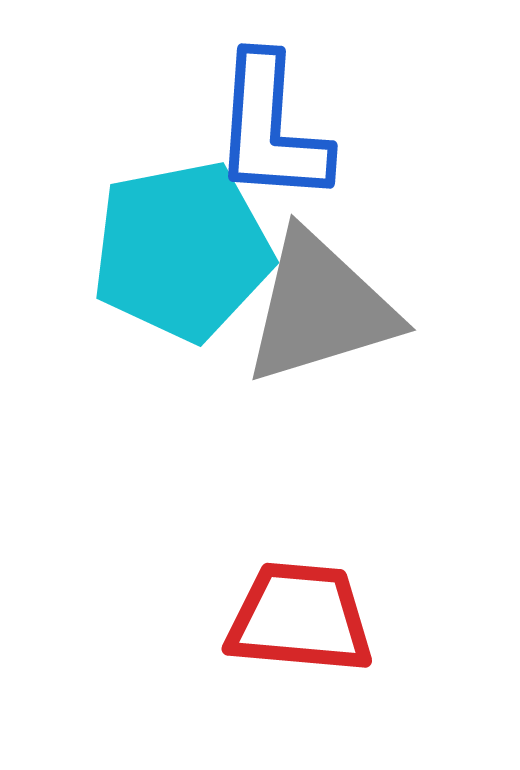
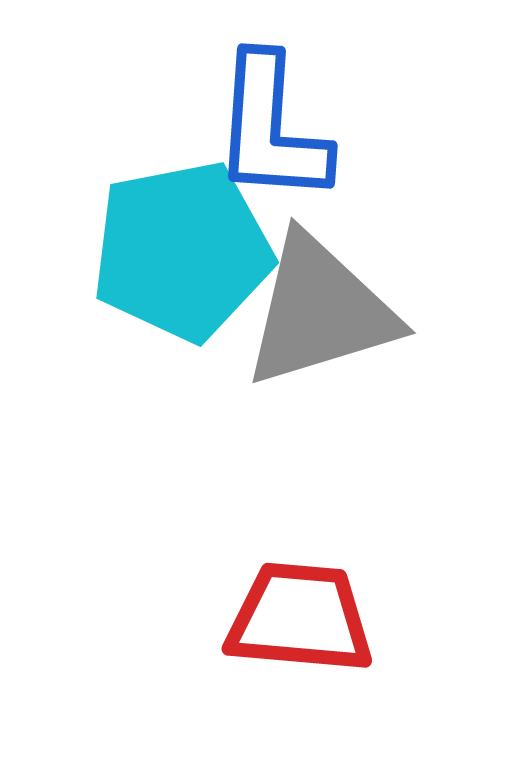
gray triangle: moved 3 px down
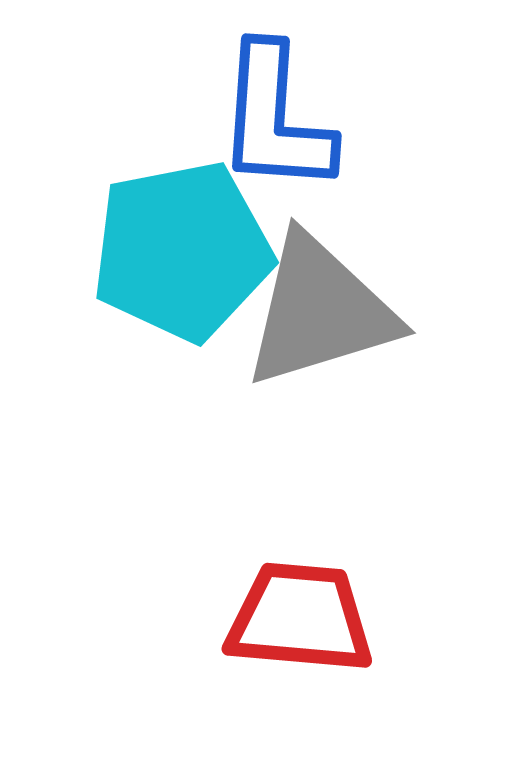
blue L-shape: moved 4 px right, 10 px up
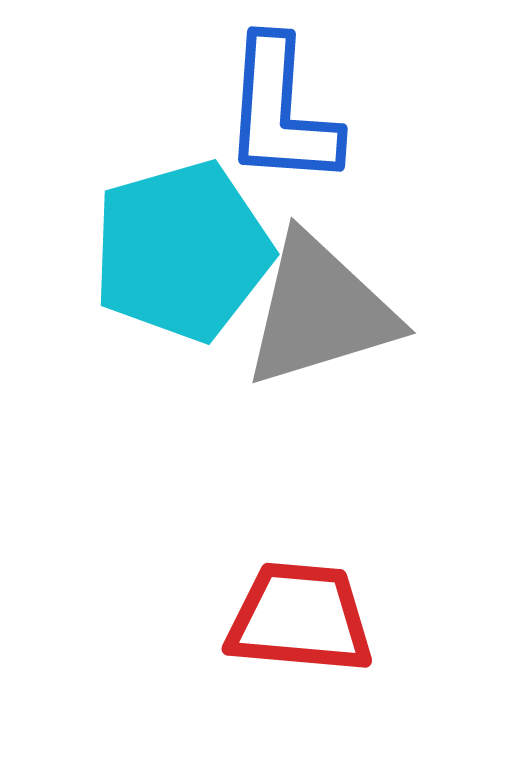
blue L-shape: moved 6 px right, 7 px up
cyan pentagon: rotated 5 degrees counterclockwise
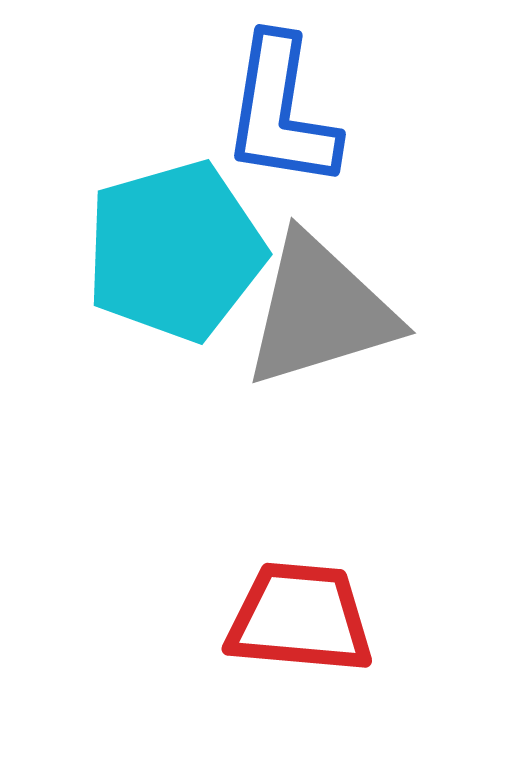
blue L-shape: rotated 5 degrees clockwise
cyan pentagon: moved 7 px left
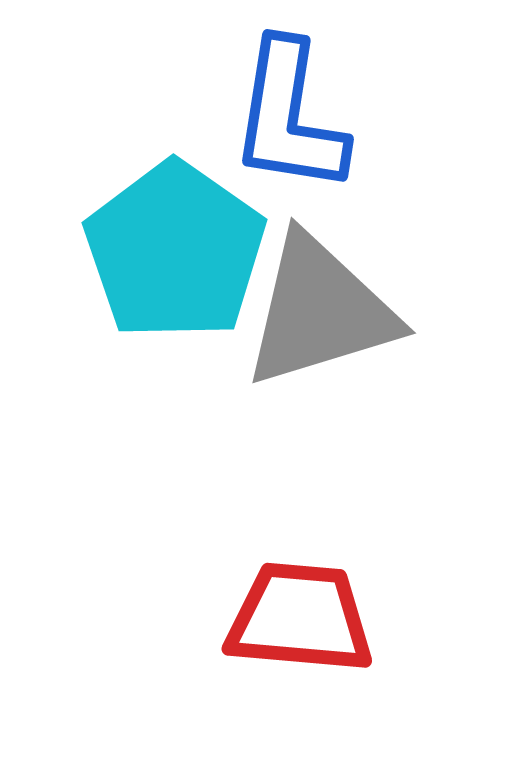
blue L-shape: moved 8 px right, 5 px down
cyan pentagon: rotated 21 degrees counterclockwise
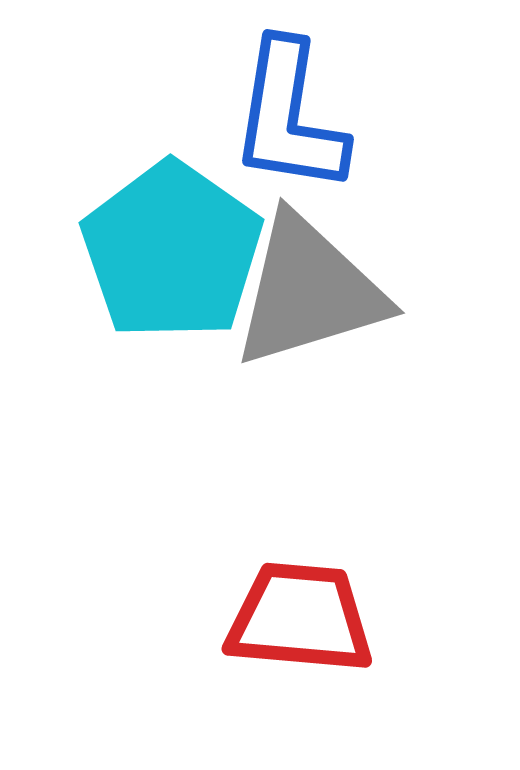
cyan pentagon: moved 3 px left
gray triangle: moved 11 px left, 20 px up
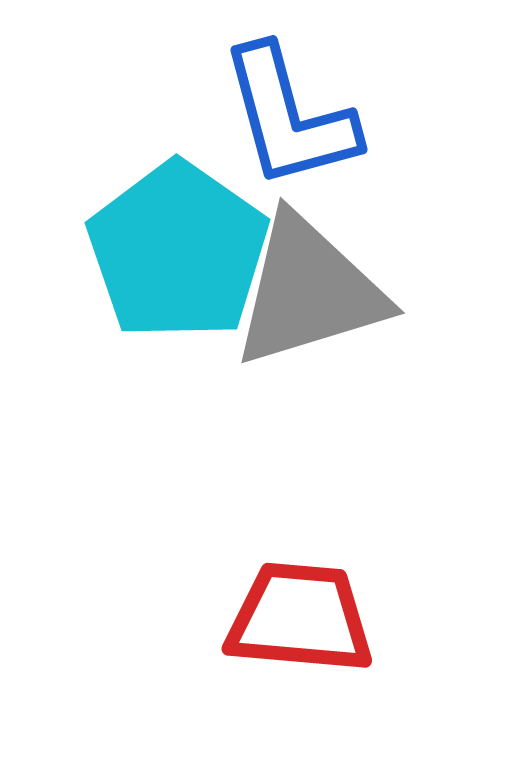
blue L-shape: rotated 24 degrees counterclockwise
cyan pentagon: moved 6 px right
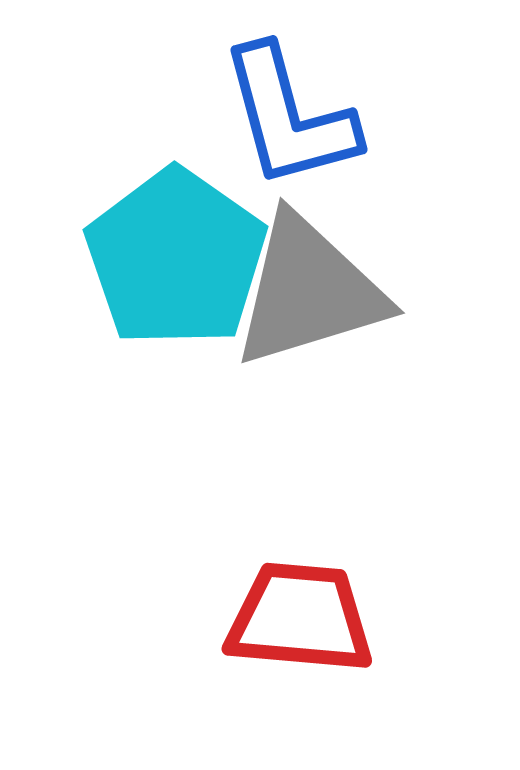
cyan pentagon: moved 2 px left, 7 px down
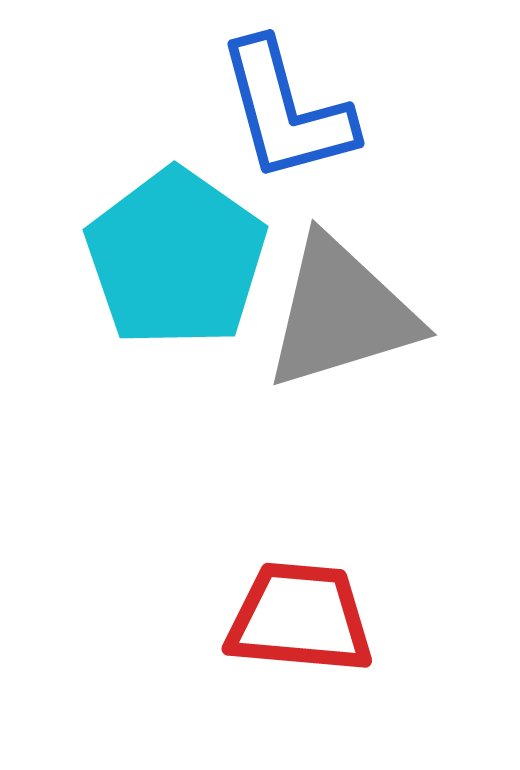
blue L-shape: moved 3 px left, 6 px up
gray triangle: moved 32 px right, 22 px down
